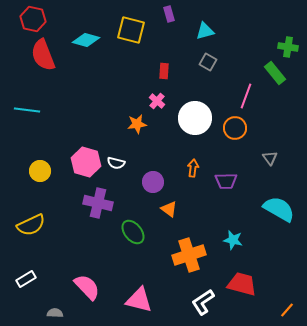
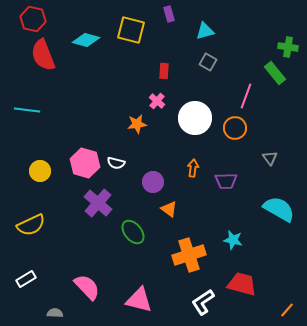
pink hexagon: moved 1 px left, 1 px down
purple cross: rotated 28 degrees clockwise
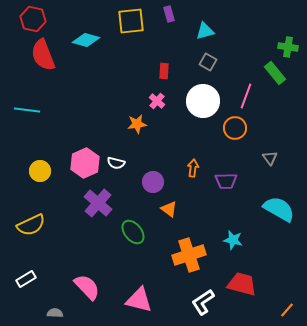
yellow square: moved 9 px up; rotated 20 degrees counterclockwise
white circle: moved 8 px right, 17 px up
pink hexagon: rotated 20 degrees clockwise
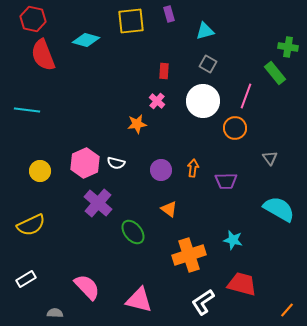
gray square: moved 2 px down
purple circle: moved 8 px right, 12 px up
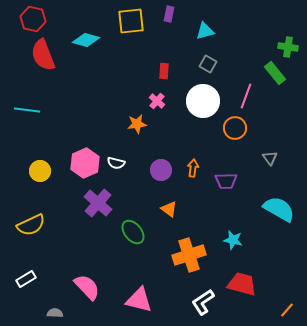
purple rectangle: rotated 28 degrees clockwise
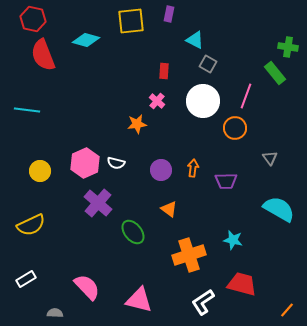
cyan triangle: moved 10 px left, 9 px down; rotated 42 degrees clockwise
